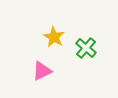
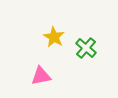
pink triangle: moved 1 px left, 5 px down; rotated 15 degrees clockwise
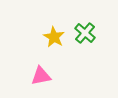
green cross: moved 1 px left, 15 px up
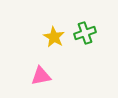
green cross: rotated 30 degrees clockwise
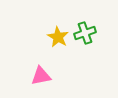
yellow star: moved 4 px right
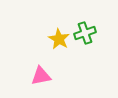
yellow star: moved 1 px right, 2 px down
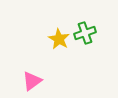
pink triangle: moved 9 px left, 5 px down; rotated 25 degrees counterclockwise
